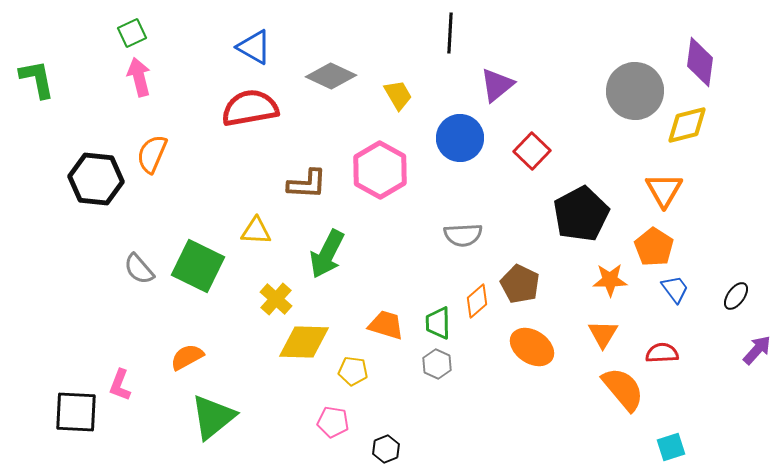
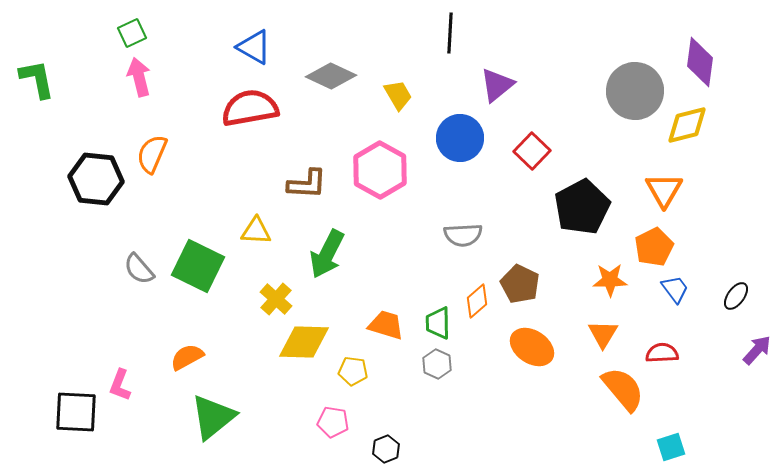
black pentagon at (581, 214): moved 1 px right, 7 px up
orange pentagon at (654, 247): rotated 12 degrees clockwise
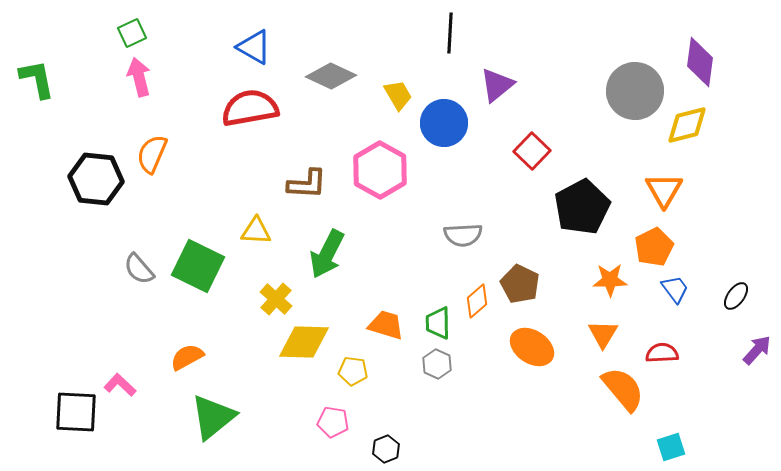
blue circle at (460, 138): moved 16 px left, 15 px up
pink L-shape at (120, 385): rotated 112 degrees clockwise
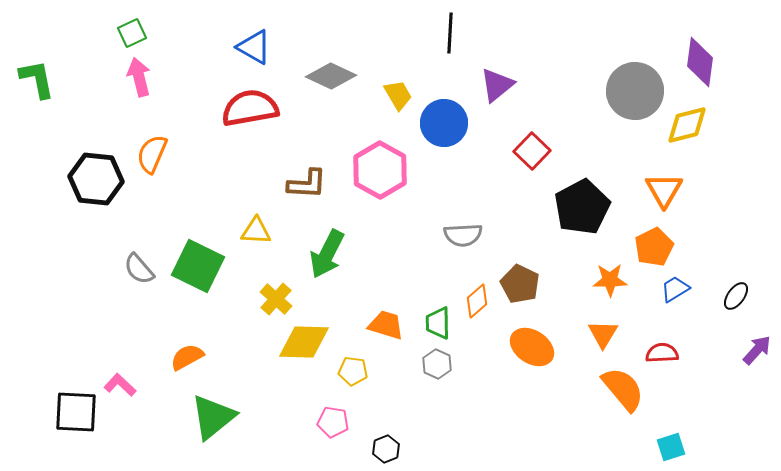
blue trapezoid at (675, 289): rotated 84 degrees counterclockwise
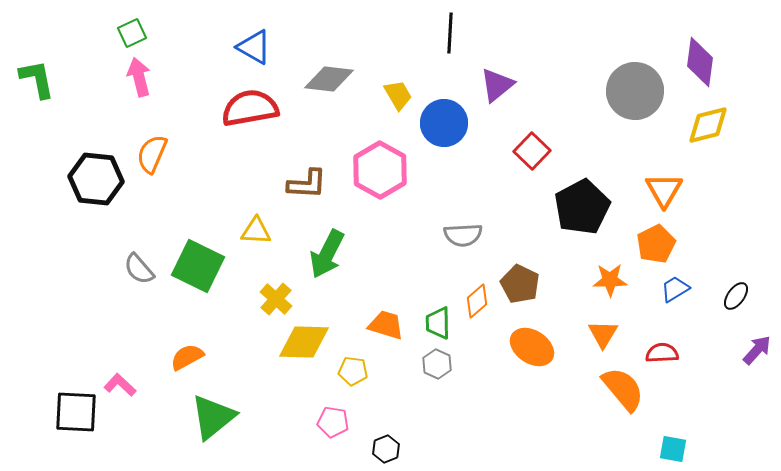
gray diamond at (331, 76): moved 2 px left, 3 px down; rotated 18 degrees counterclockwise
yellow diamond at (687, 125): moved 21 px right
orange pentagon at (654, 247): moved 2 px right, 3 px up
cyan square at (671, 447): moved 2 px right, 2 px down; rotated 28 degrees clockwise
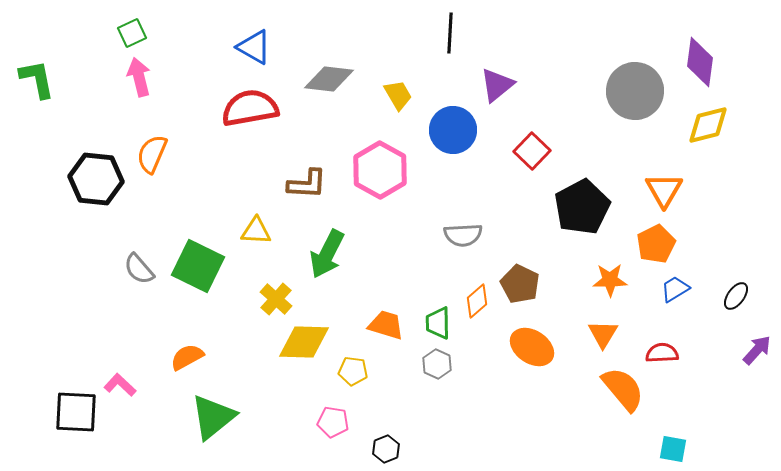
blue circle at (444, 123): moved 9 px right, 7 px down
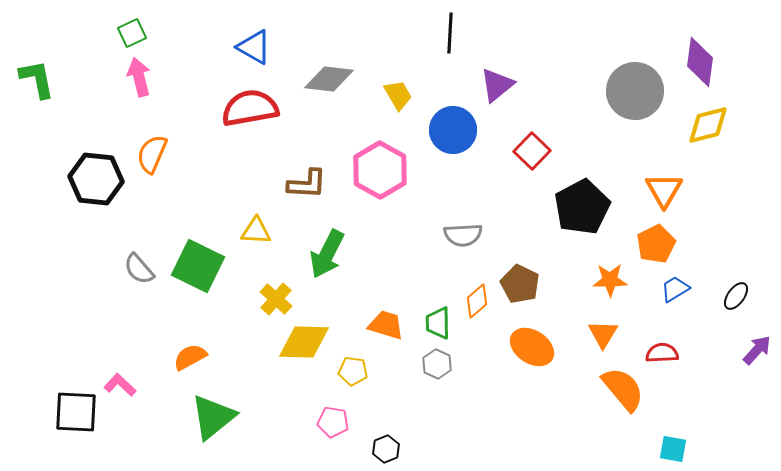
orange semicircle at (187, 357): moved 3 px right
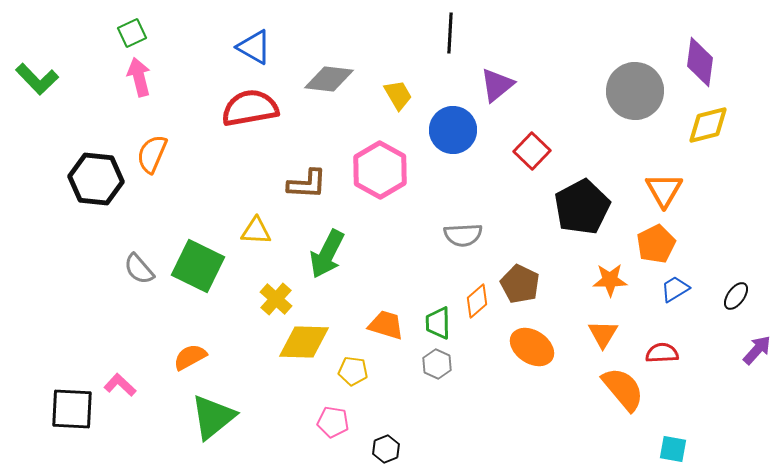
green L-shape at (37, 79): rotated 147 degrees clockwise
black square at (76, 412): moved 4 px left, 3 px up
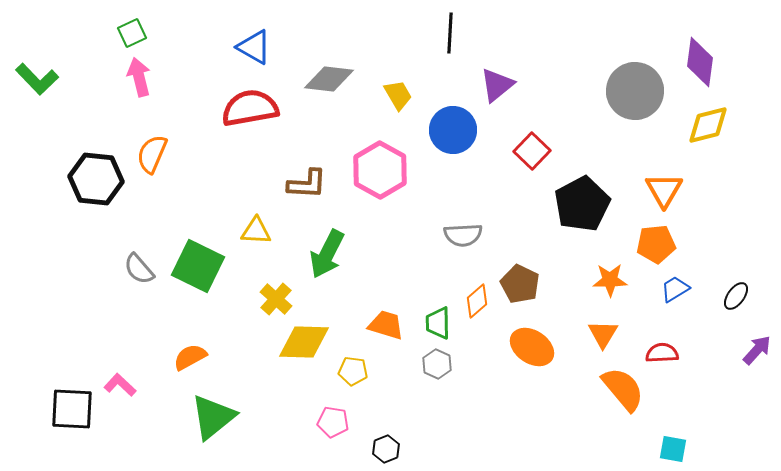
black pentagon at (582, 207): moved 3 px up
orange pentagon at (656, 244): rotated 21 degrees clockwise
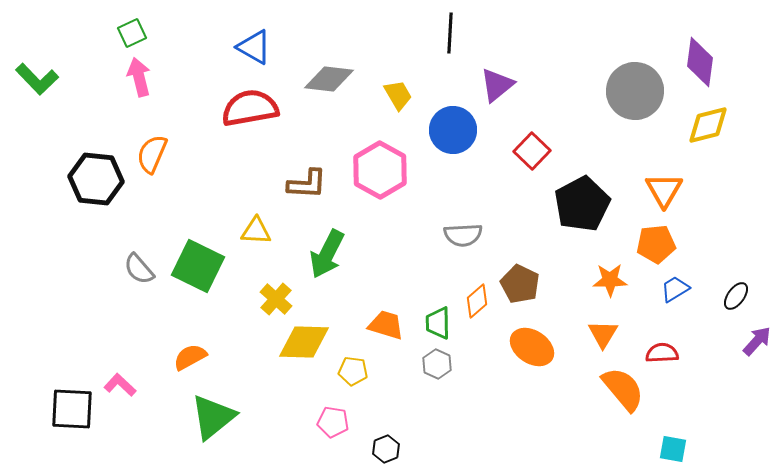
purple arrow at (757, 350): moved 9 px up
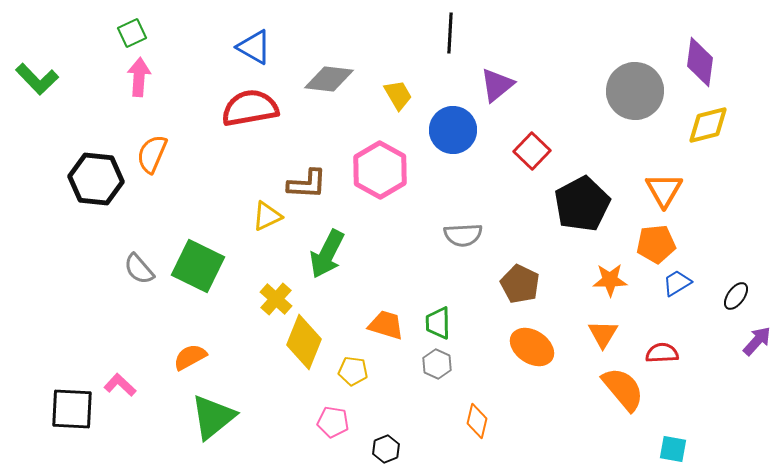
pink arrow at (139, 77): rotated 18 degrees clockwise
yellow triangle at (256, 231): moved 11 px right, 15 px up; rotated 28 degrees counterclockwise
blue trapezoid at (675, 289): moved 2 px right, 6 px up
orange diamond at (477, 301): moved 120 px down; rotated 36 degrees counterclockwise
yellow diamond at (304, 342): rotated 70 degrees counterclockwise
